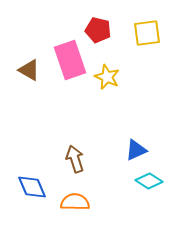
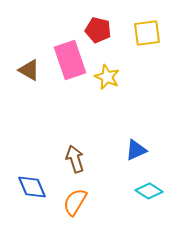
cyan diamond: moved 10 px down
orange semicircle: rotated 60 degrees counterclockwise
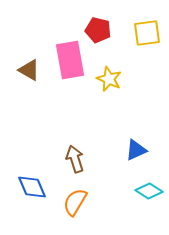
pink rectangle: rotated 9 degrees clockwise
yellow star: moved 2 px right, 2 px down
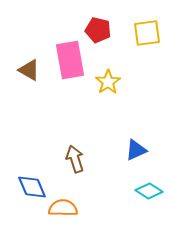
yellow star: moved 1 px left, 3 px down; rotated 15 degrees clockwise
orange semicircle: moved 12 px left, 6 px down; rotated 60 degrees clockwise
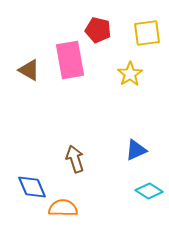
yellow star: moved 22 px right, 8 px up
